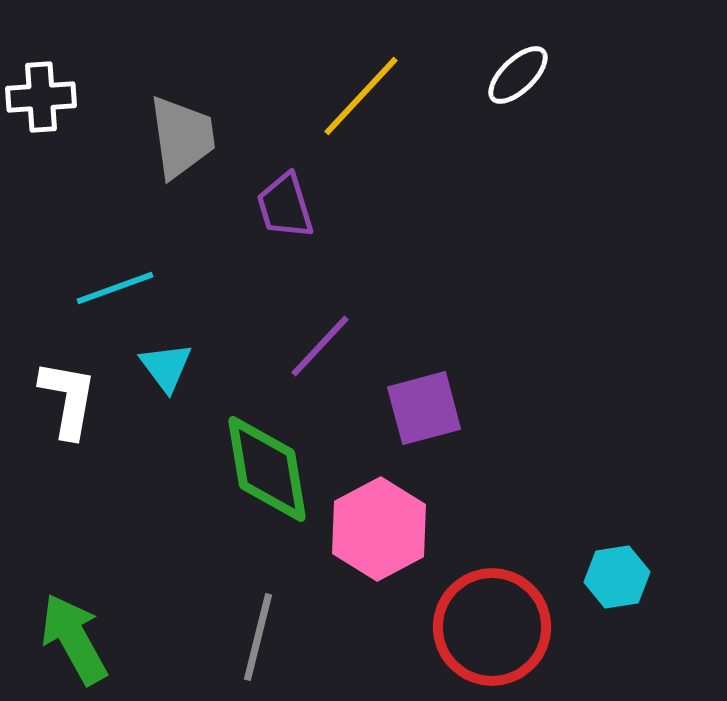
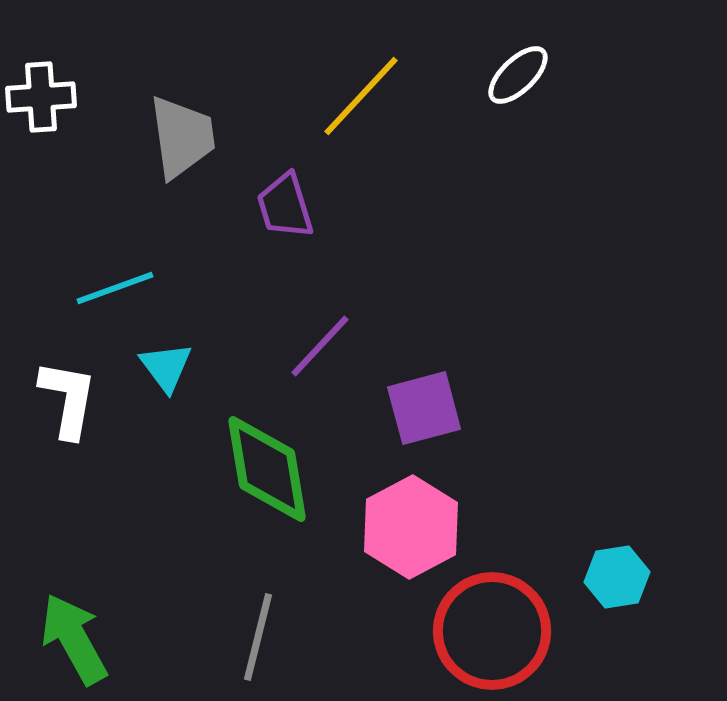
pink hexagon: moved 32 px right, 2 px up
red circle: moved 4 px down
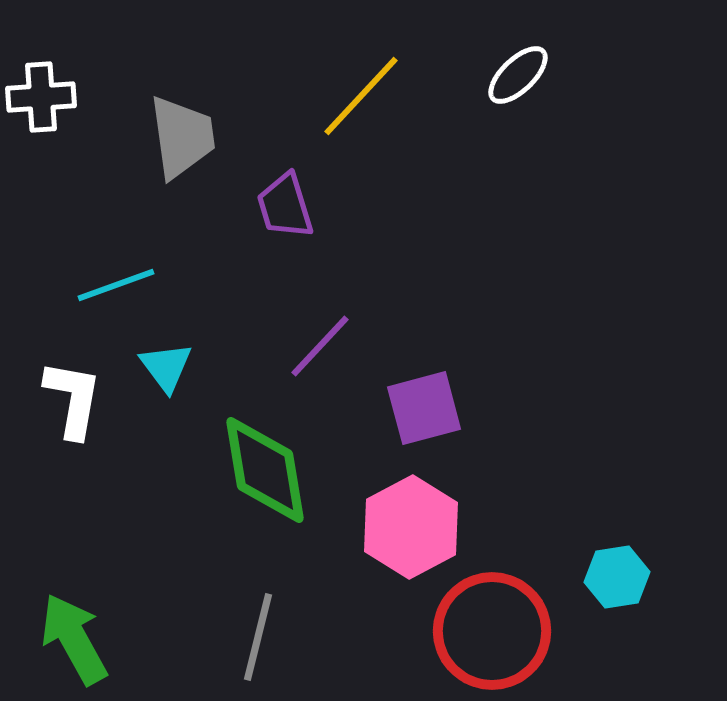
cyan line: moved 1 px right, 3 px up
white L-shape: moved 5 px right
green diamond: moved 2 px left, 1 px down
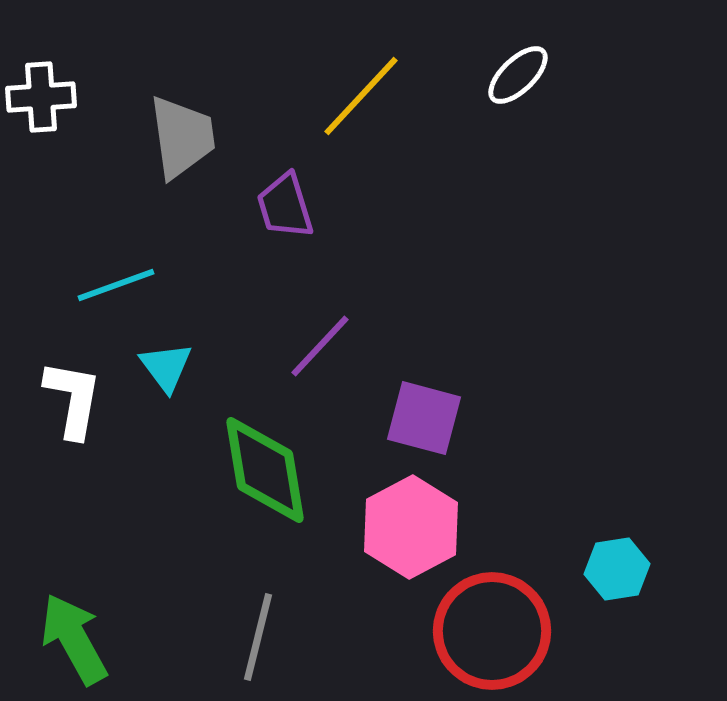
purple square: moved 10 px down; rotated 30 degrees clockwise
cyan hexagon: moved 8 px up
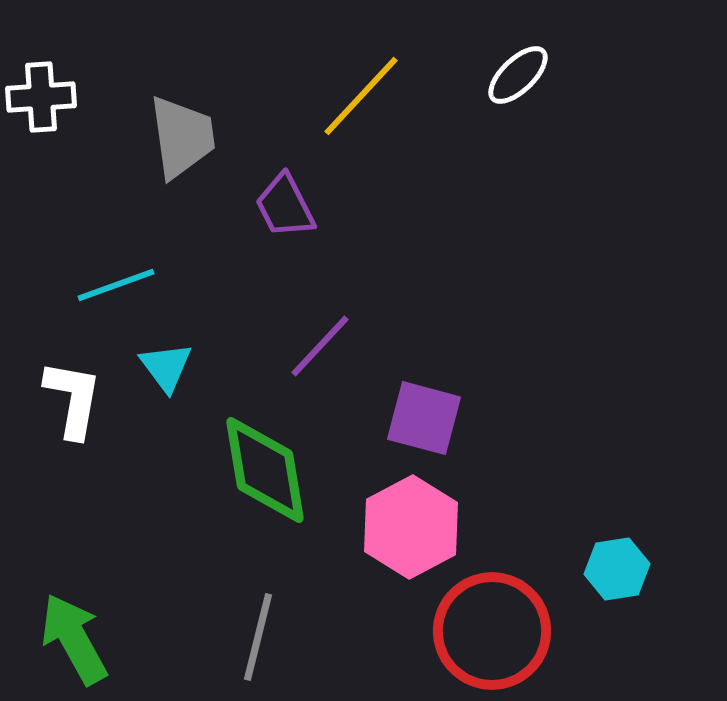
purple trapezoid: rotated 10 degrees counterclockwise
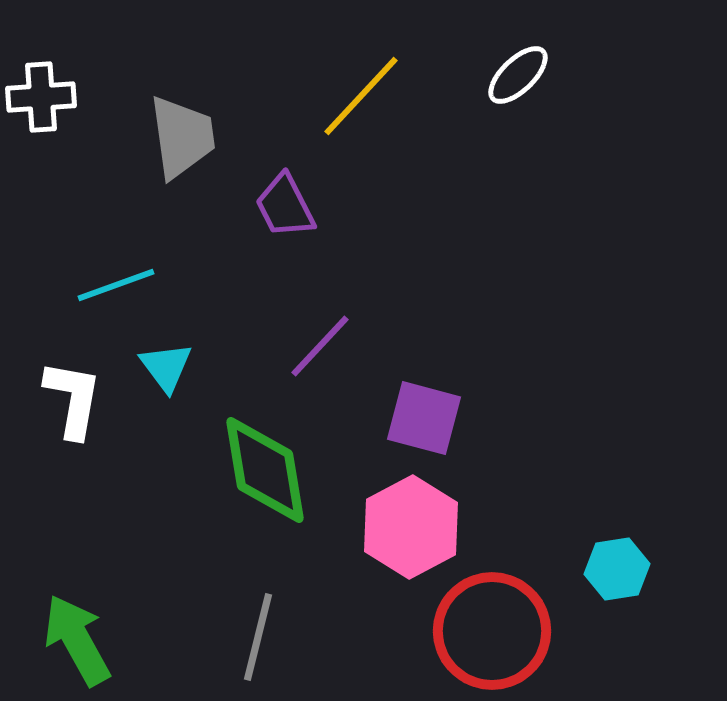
green arrow: moved 3 px right, 1 px down
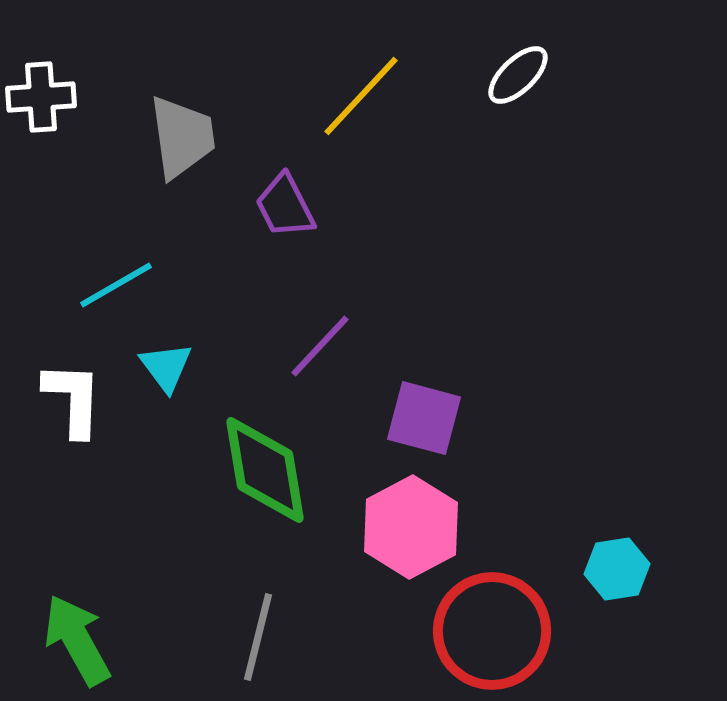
cyan line: rotated 10 degrees counterclockwise
white L-shape: rotated 8 degrees counterclockwise
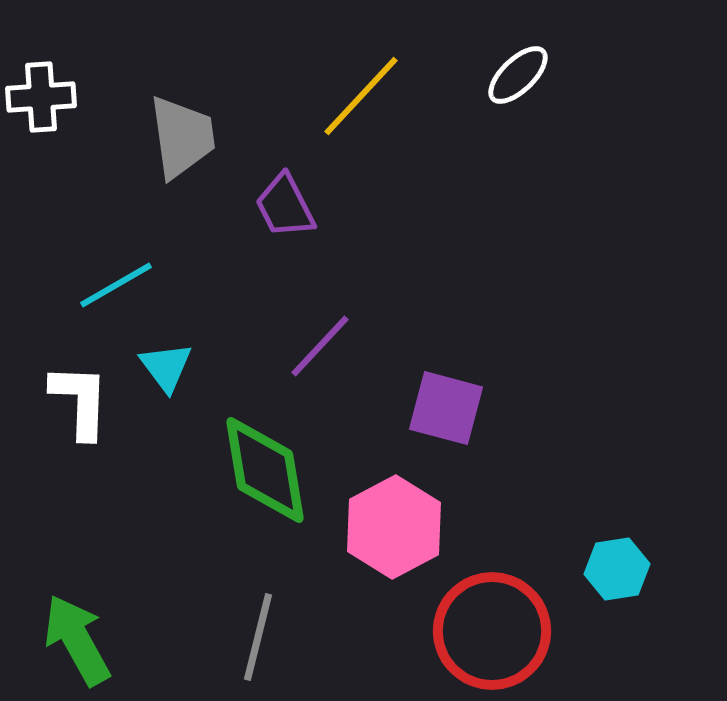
white L-shape: moved 7 px right, 2 px down
purple square: moved 22 px right, 10 px up
pink hexagon: moved 17 px left
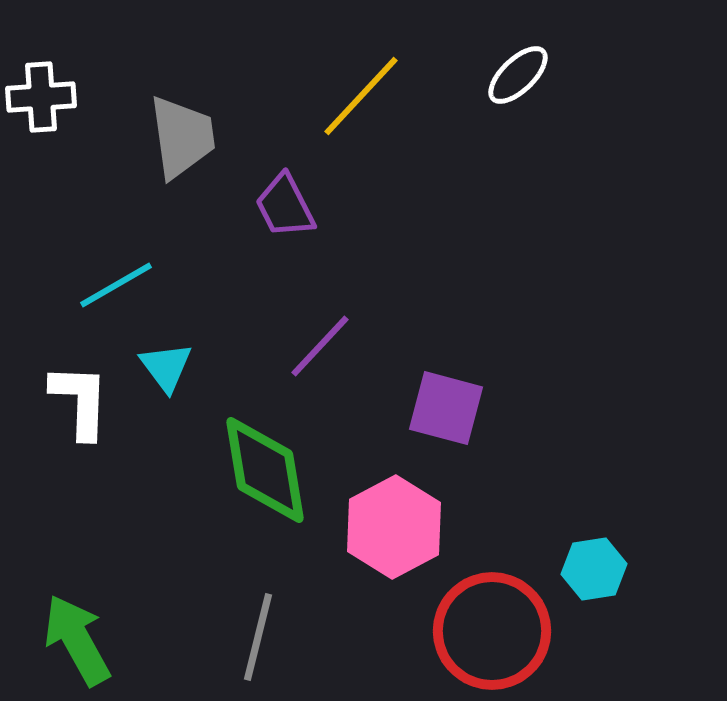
cyan hexagon: moved 23 px left
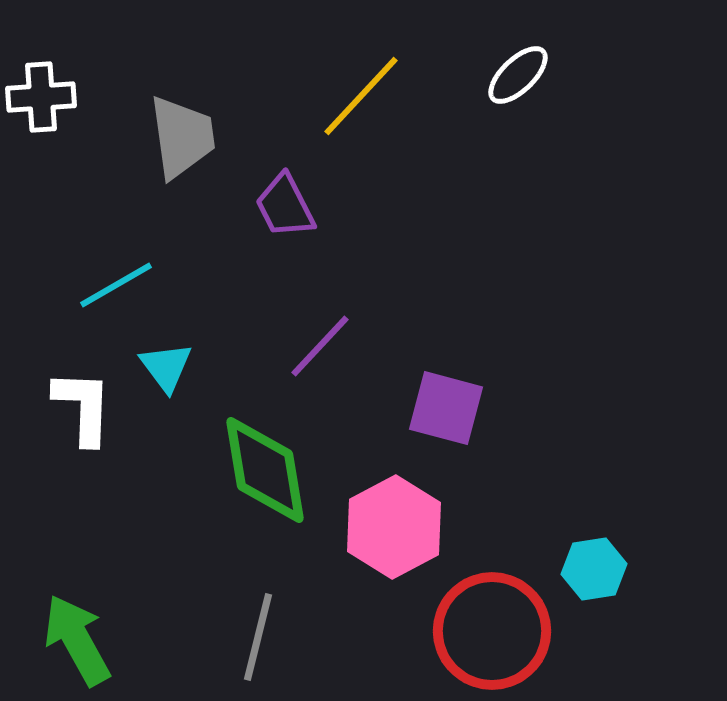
white L-shape: moved 3 px right, 6 px down
